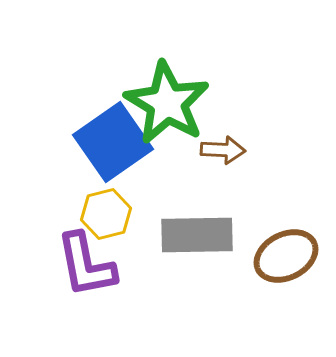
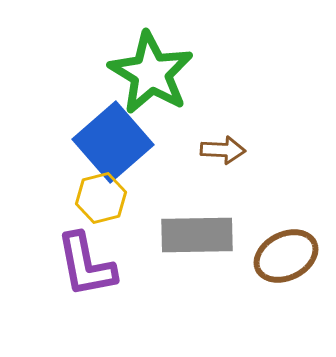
green star: moved 16 px left, 30 px up
blue square: rotated 6 degrees counterclockwise
yellow hexagon: moved 5 px left, 16 px up
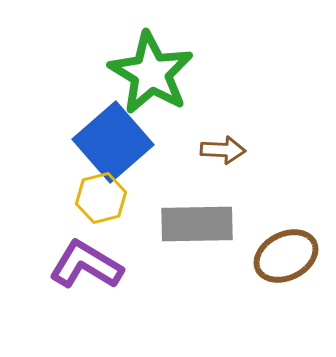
gray rectangle: moved 11 px up
purple L-shape: rotated 132 degrees clockwise
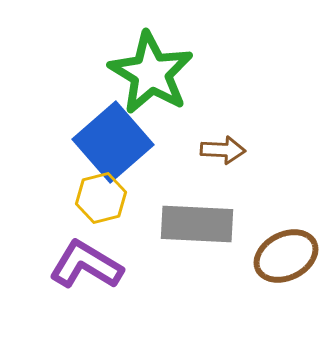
gray rectangle: rotated 4 degrees clockwise
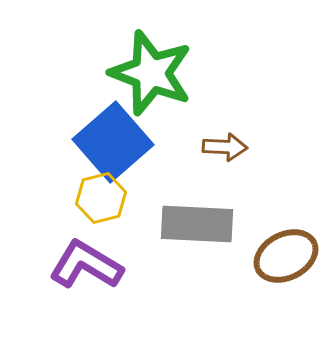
green star: rotated 10 degrees counterclockwise
brown arrow: moved 2 px right, 3 px up
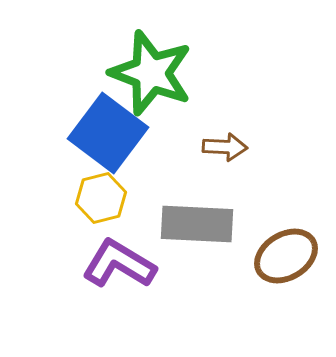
blue square: moved 5 px left, 9 px up; rotated 12 degrees counterclockwise
brown ellipse: rotated 4 degrees counterclockwise
purple L-shape: moved 33 px right, 1 px up
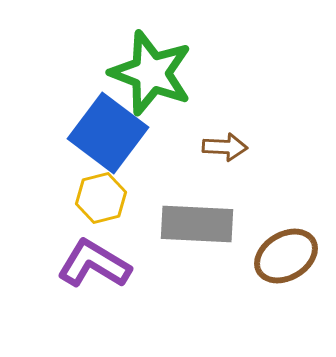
purple L-shape: moved 25 px left
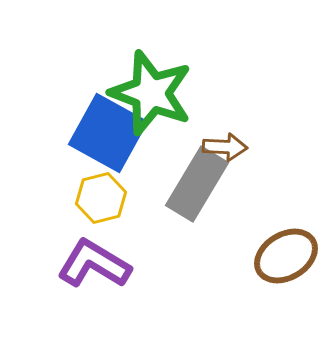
green star: moved 20 px down
blue square: rotated 8 degrees counterclockwise
gray rectangle: moved 40 px up; rotated 62 degrees counterclockwise
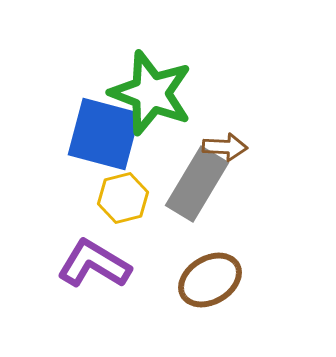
blue square: moved 4 px left, 1 px down; rotated 14 degrees counterclockwise
yellow hexagon: moved 22 px right
brown ellipse: moved 76 px left, 24 px down
